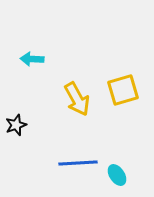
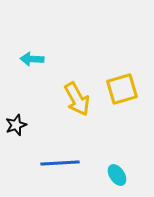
yellow square: moved 1 px left, 1 px up
blue line: moved 18 px left
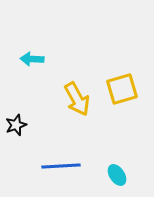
blue line: moved 1 px right, 3 px down
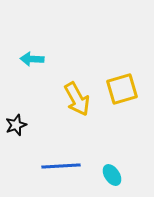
cyan ellipse: moved 5 px left
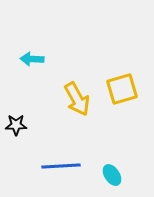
black star: rotated 20 degrees clockwise
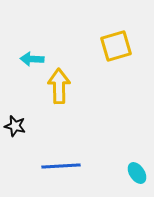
yellow square: moved 6 px left, 43 px up
yellow arrow: moved 18 px left, 13 px up; rotated 152 degrees counterclockwise
black star: moved 1 px left, 1 px down; rotated 15 degrees clockwise
cyan ellipse: moved 25 px right, 2 px up
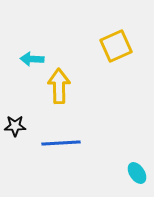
yellow square: rotated 8 degrees counterclockwise
black star: rotated 15 degrees counterclockwise
blue line: moved 23 px up
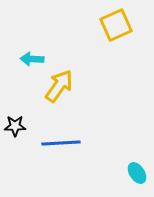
yellow square: moved 21 px up
yellow arrow: rotated 36 degrees clockwise
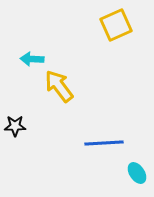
yellow arrow: rotated 72 degrees counterclockwise
blue line: moved 43 px right
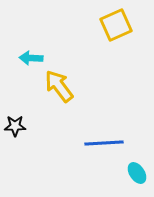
cyan arrow: moved 1 px left, 1 px up
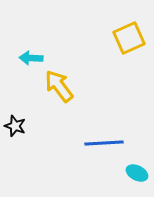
yellow square: moved 13 px right, 13 px down
black star: rotated 20 degrees clockwise
cyan ellipse: rotated 30 degrees counterclockwise
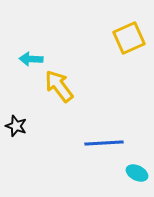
cyan arrow: moved 1 px down
black star: moved 1 px right
